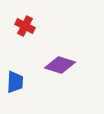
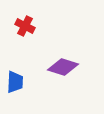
purple diamond: moved 3 px right, 2 px down
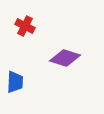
purple diamond: moved 2 px right, 9 px up
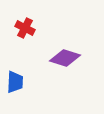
red cross: moved 2 px down
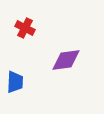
purple diamond: moved 1 px right, 2 px down; rotated 24 degrees counterclockwise
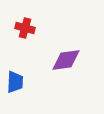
red cross: rotated 12 degrees counterclockwise
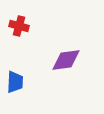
red cross: moved 6 px left, 2 px up
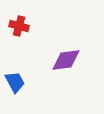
blue trapezoid: rotated 30 degrees counterclockwise
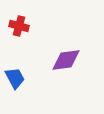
blue trapezoid: moved 4 px up
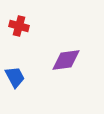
blue trapezoid: moved 1 px up
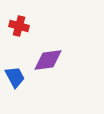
purple diamond: moved 18 px left
